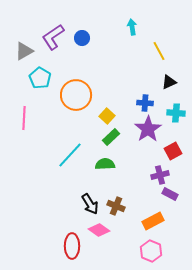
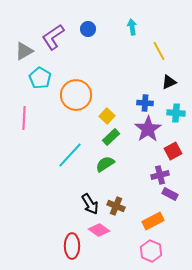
blue circle: moved 6 px right, 9 px up
green semicircle: rotated 30 degrees counterclockwise
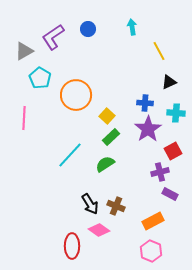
purple cross: moved 3 px up
